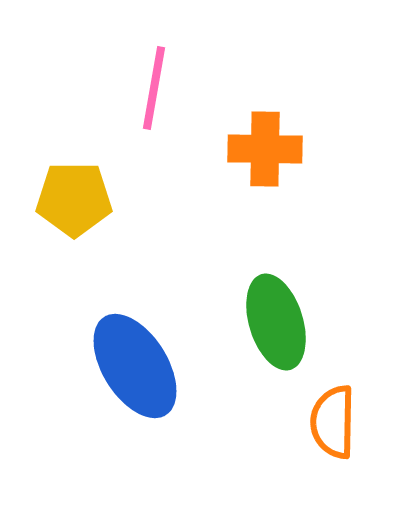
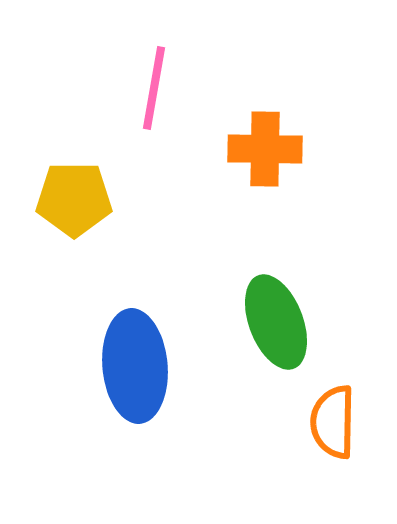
green ellipse: rotated 4 degrees counterclockwise
blue ellipse: rotated 27 degrees clockwise
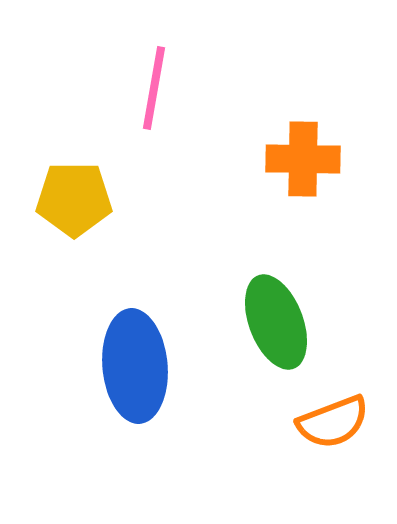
orange cross: moved 38 px right, 10 px down
orange semicircle: rotated 112 degrees counterclockwise
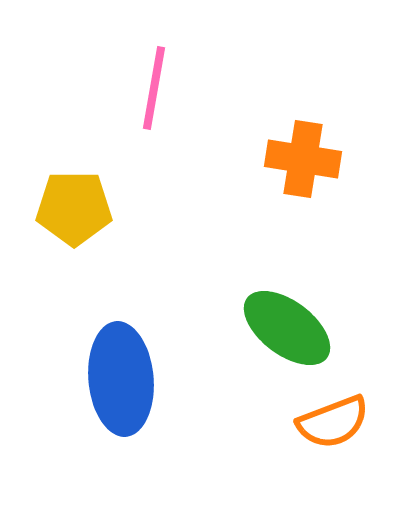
orange cross: rotated 8 degrees clockwise
yellow pentagon: moved 9 px down
green ellipse: moved 11 px right, 6 px down; rotated 32 degrees counterclockwise
blue ellipse: moved 14 px left, 13 px down
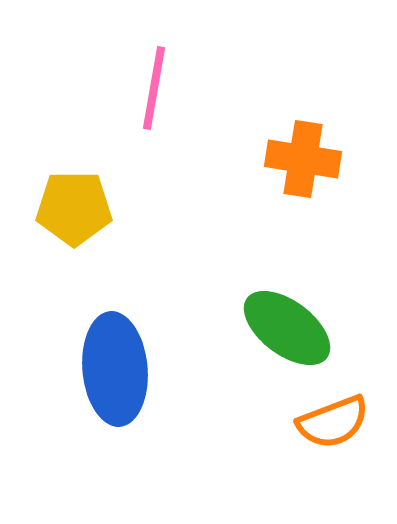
blue ellipse: moved 6 px left, 10 px up
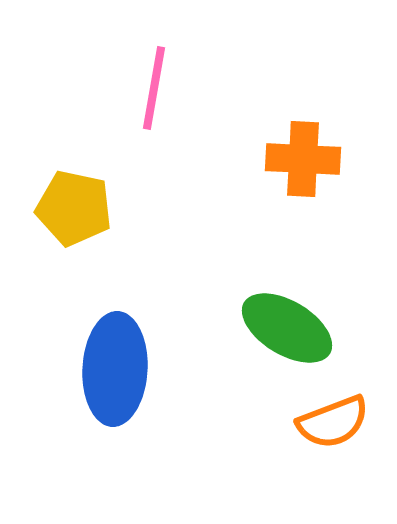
orange cross: rotated 6 degrees counterclockwise
yellow pentagon: rotated 12 degrees clockwise
green ellipse: rotated 6 degrees counterclockwise
blue ellipse: rotated 8 degrees clockwise
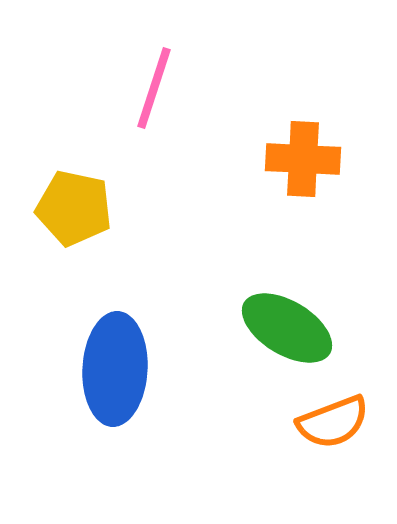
pink line: rotated 8 degrees clockwise
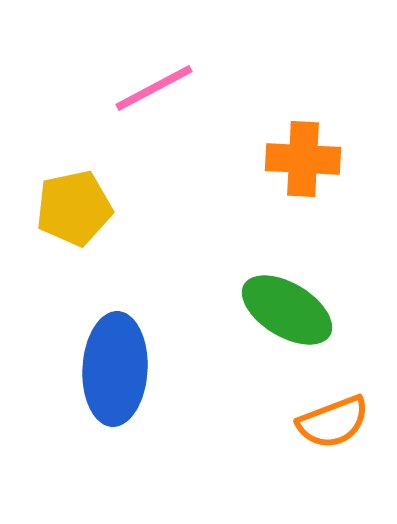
pink line: rotated 44 degrees clockwise
yellow pentagon: rotated 24 degrees counterclockwise
green ellipse: moved 18 px up
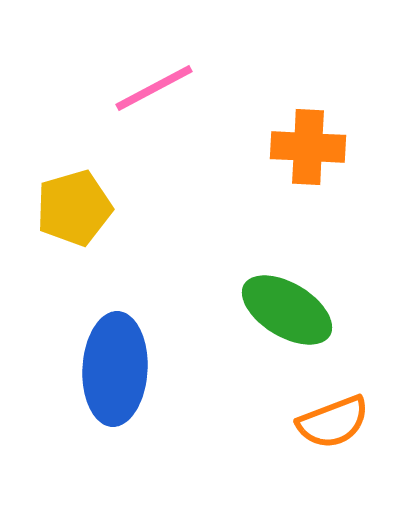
orange cross: moved 5 px right, 12 px up
yellow pentagon: rotated 4 degrees counterclockwise
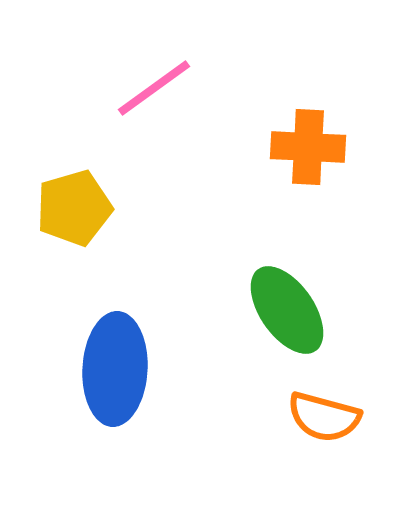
pink line: rotated 8 degrees counterclockwise
green ellipse: rotated 24 degrees clockwise
orange semicircle: moved 9 px left, 5 px up; rotated 36 degrees clockwise
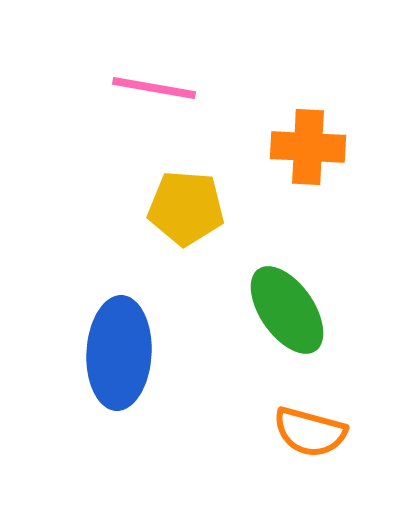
pink line: rotated 46 degrees clockwise
yellow pentagon: moved 112 px right; rotated 20 degrees clockwise
blue ellipse: moved 4 px right, 16 px up
orange semicircle: moved 14 px left, 15 px down
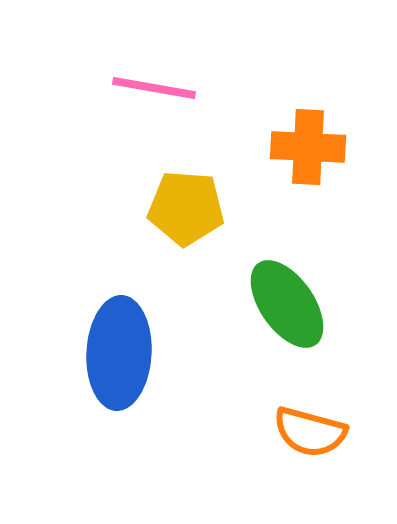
green ellipse: moved 6 px up
